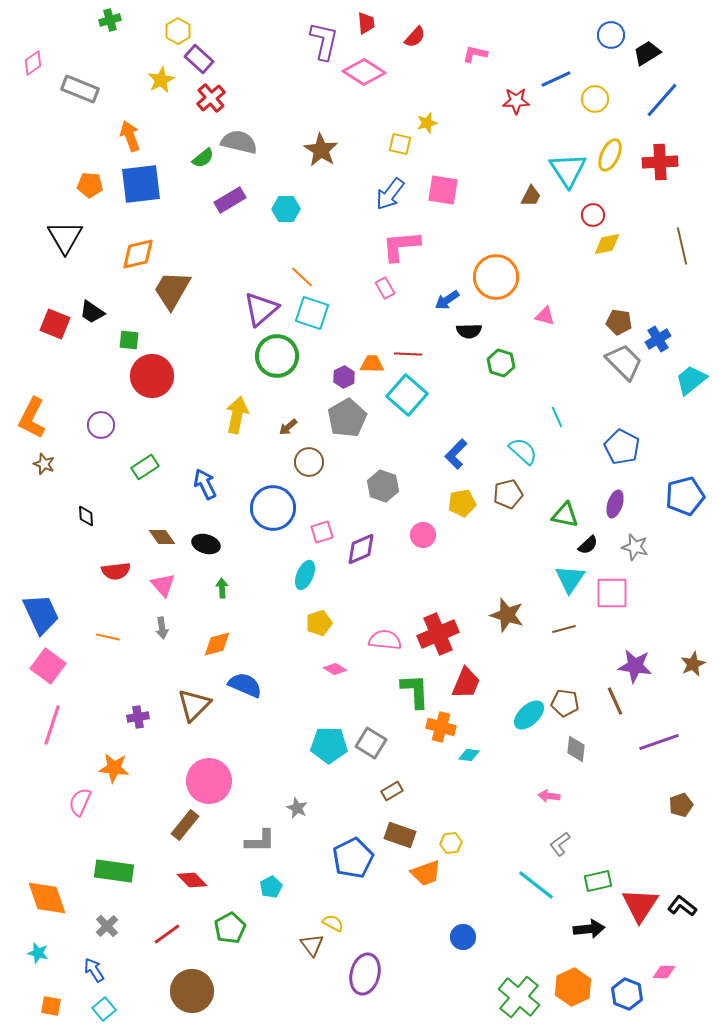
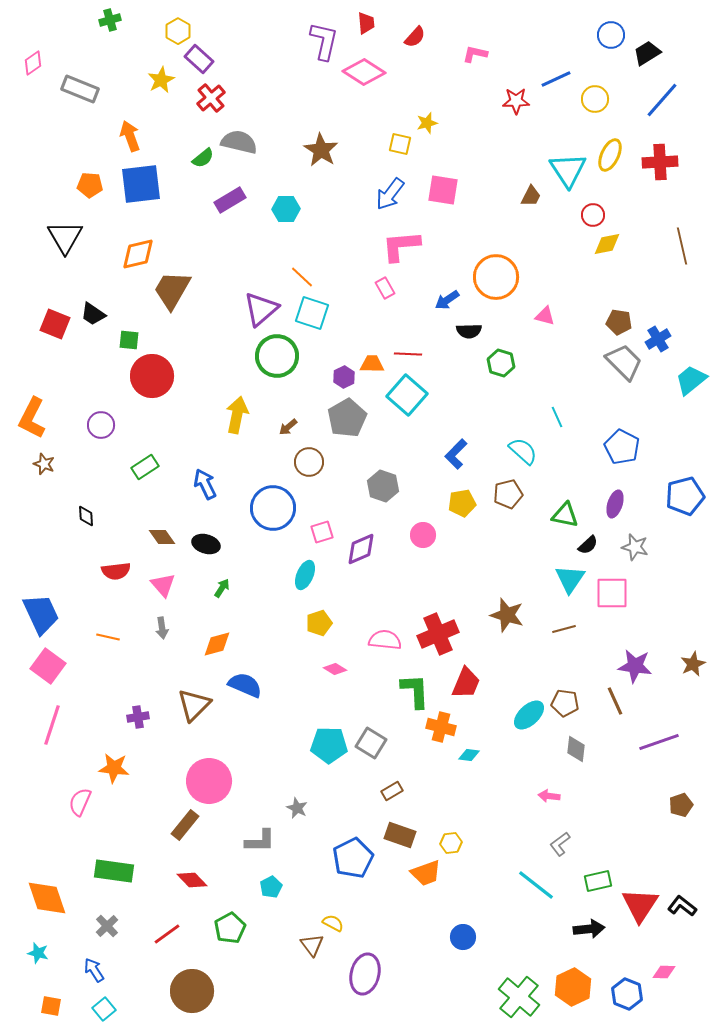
black trapezoid at (92, 312): moved 1 px right, 2 px down
green arrow at (222, 588): rotated 36 degrees clockwise
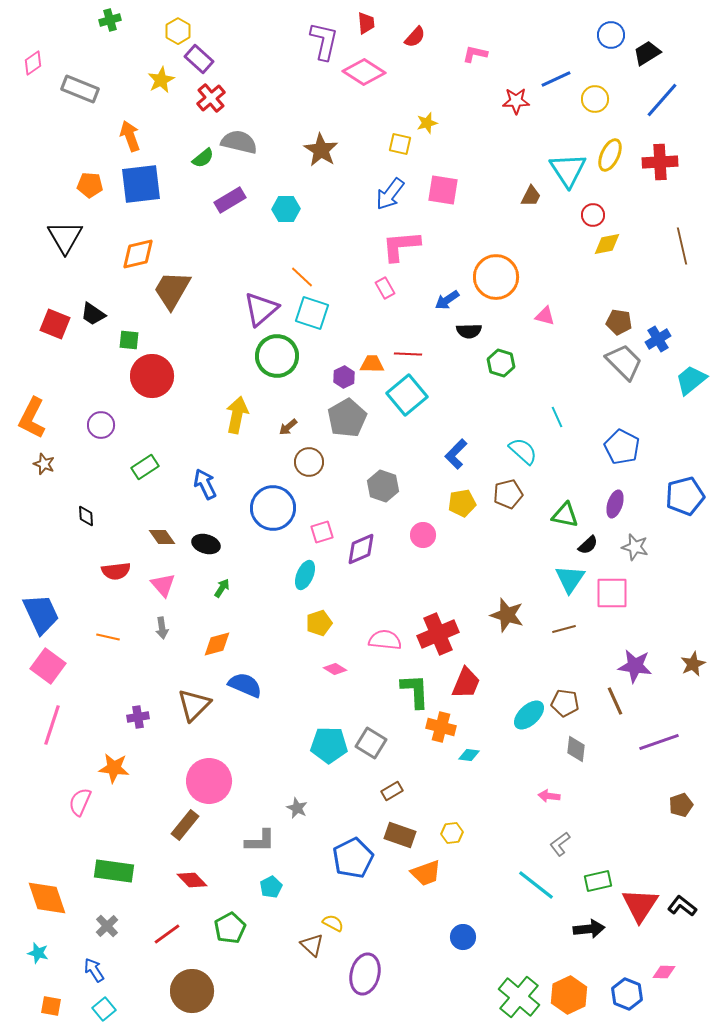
cyan square at (407, 395): rotated 9 degrees clockwise
yellow hexagon at (451, 843): moved 1 px right, 10 px up
brown triangle at (312, 945): rotated 10 degrees counterclockwise
orange hexagon at (573, 987): moved 4 px left, 8 px down
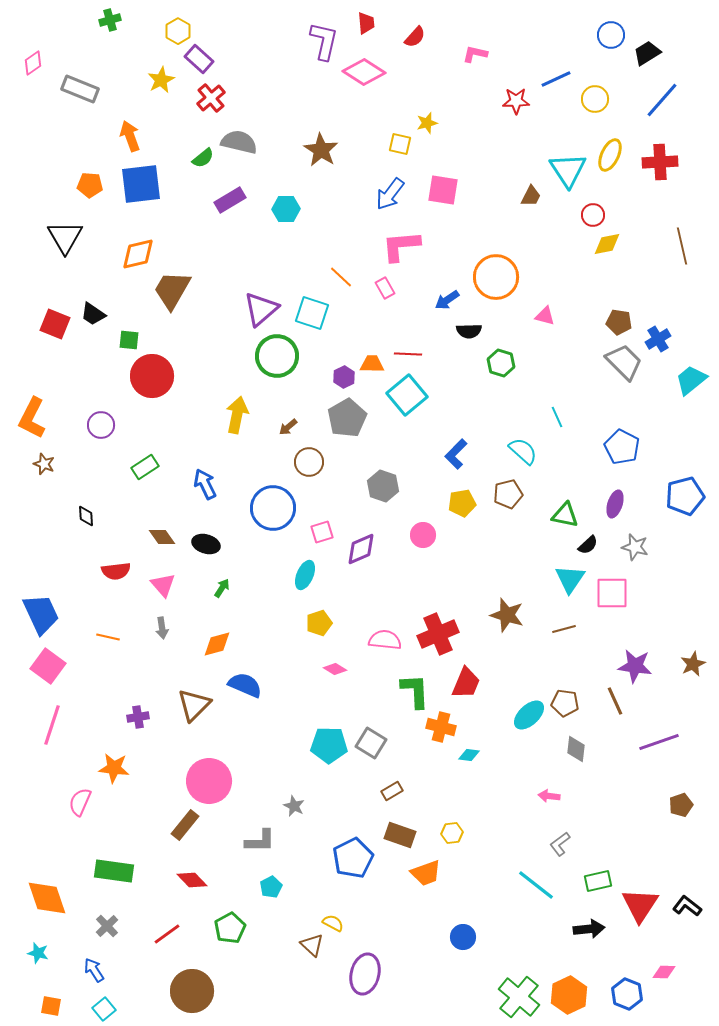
orange line at (302, 277): moved 39 px right
gray star at (297, 808): moved 3 px left, 2 px up
black L-shape at (682, 906): moved 5 px right
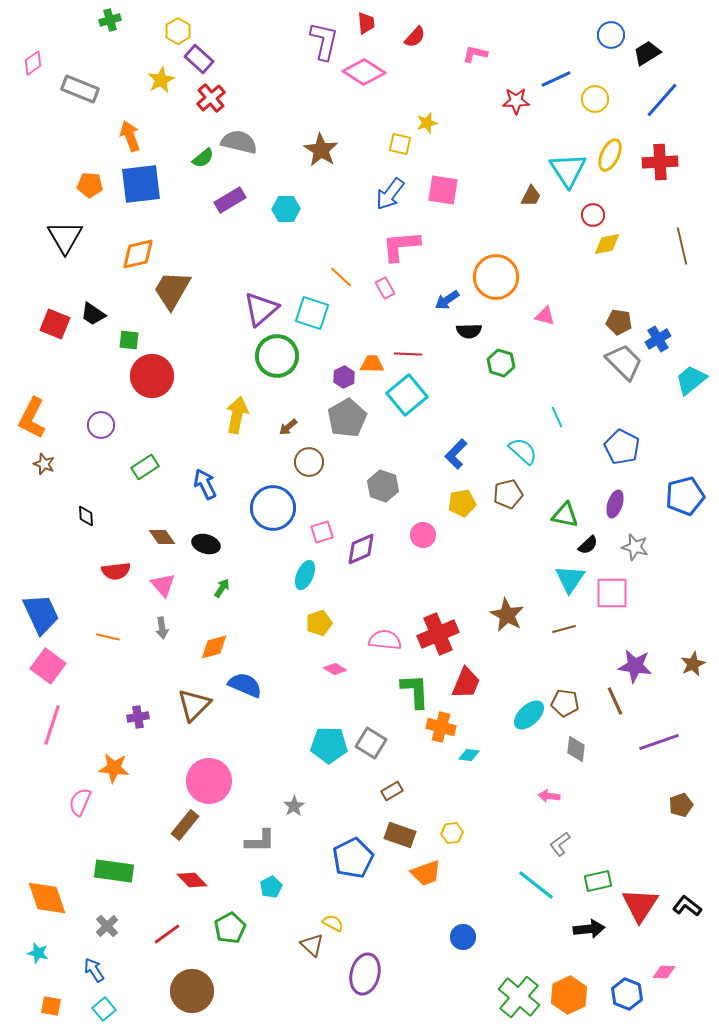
brown star at (507, 615): rotated 12 degrees clockwise
orange diamond at (217, 644): moved 3 px left, 3 px down
gray star at (294, 806): rotated 15 degrees clockwise
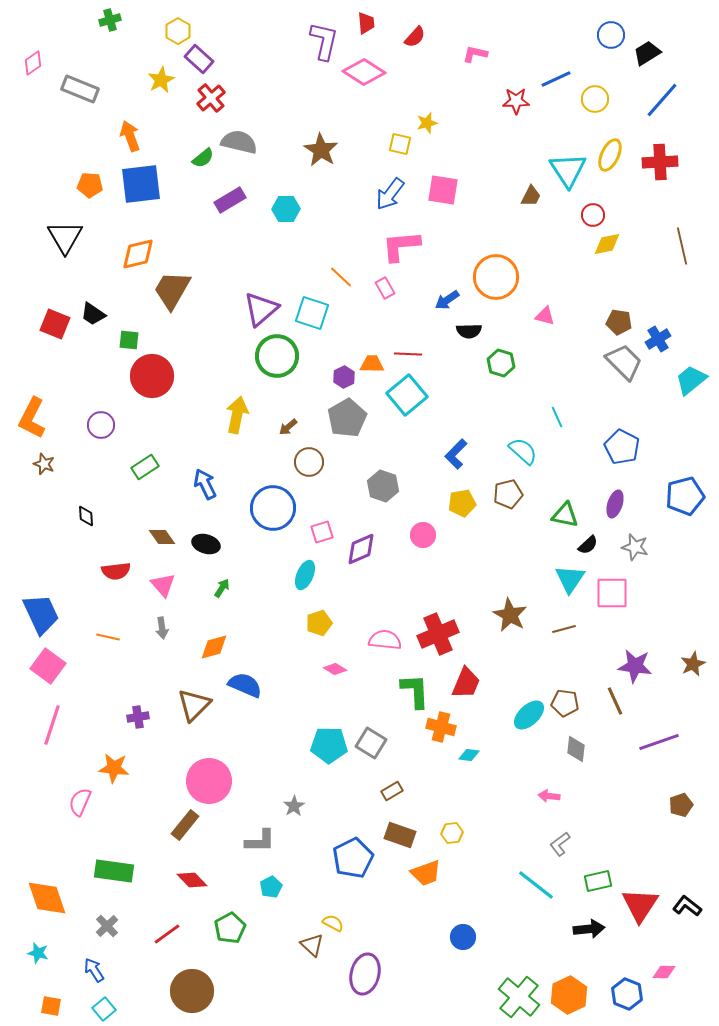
brown star at (507, 615): moved 3 px right
